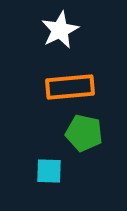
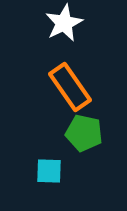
white star: moved 4 px right, 7 px up
orange rectangle: rotated 60 degrees clockwise
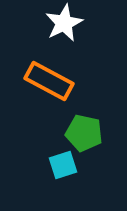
orange rectangle: moved 21 px left, 6 px up; rotated 27 degrees counterclockwise
cyan square: moved 14 px right, 6 px up; rotated 20 degrees counterclockwise
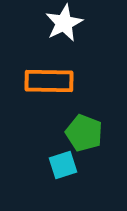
orange rectangle: rotated 27 degrees counterclockwise
green pentagon: rotated 9 degrees clockwise
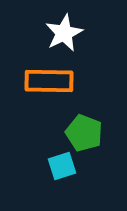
white star: moved 10 px down
cyan square: moved 1 px left, 1 px down
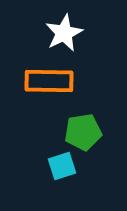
green pentagon: moved 1 px left, 1 px up; rotated 30 degrees counterclockwise
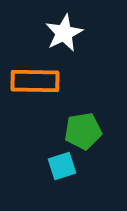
orange rectangle: moved 14 px left
green pentagon: moved 1 px up
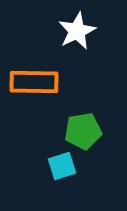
white star: moved 13 px right, 2 px up
orange rectangle: moved 1 px left, 1 px down
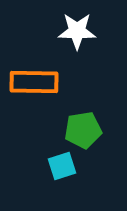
white star: rotated 27 degrees clockwise
green pentagon: moved 1 px up
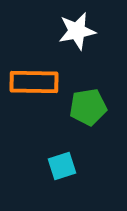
white star: rotated 12 degrees counterclockwise
green pentagon: moved 5 px right, 23 px up
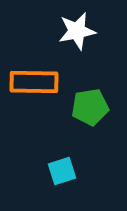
green pentagon: moved 2 px right
cyan square: moved 5 px down
